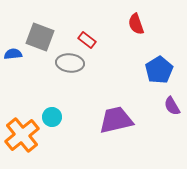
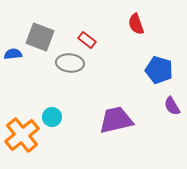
blue pentagon: rotated 24 degrees counterclockwise
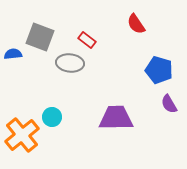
red semicircle: rotated 15 degrees counterclockwise
purple semicircle: moved 3 px left, 2 px up
purple trapezoid: moved 2 px up; rotated 12 degrees clockwise
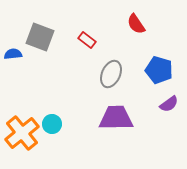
gray ellipse: moved 41 px right, 11 px down; rotated 72 degrees counterclockwise
purple semicircle: rotated 96 degrees counterclockwise
cyan circle: moved 7 px down
orange cross: moved 2 px up
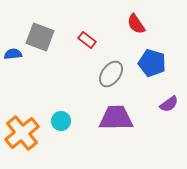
blue pentagon: moved 7 px left, 7 px up
gray ellipse: rotated 12 degrees clockwise
cyan circle: moved 9 px right, 3 px up
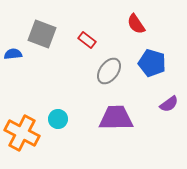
gray square: moved 2 px right, 3 px up
gray ellipse: moved 2 px left, 3 px up
cyan circle: moved 3 px left, 2 px up
orange cross: rotated 24 degrees counterclockwise
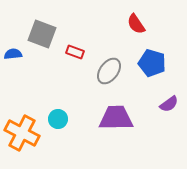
red rectangle: moved 12 px left, 12 px down; rotated 18 degrees counterclockwise
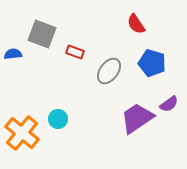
purple trapezoid: moved 21 px right; rotated 33 degrees counterclockwise
orange cross: rotated 12 degrees clockwise
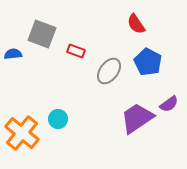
red rectangle: moved 1 px right, 1 px up
blue pentagon: moved 4 px left, 1 px up; rotated 12 degrees clockwise
